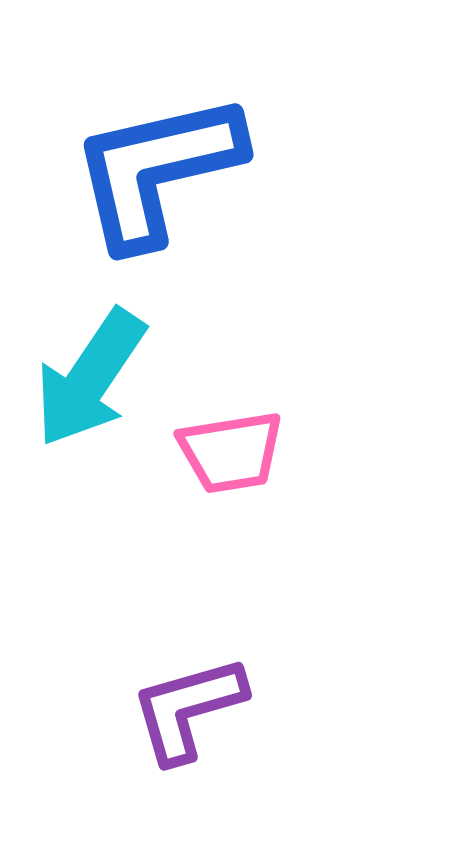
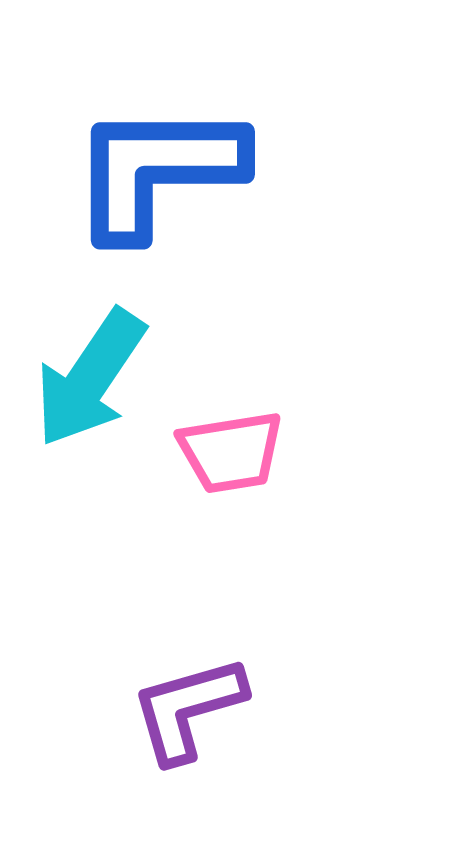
blue L-shape: rotated 13 degrees clockwise
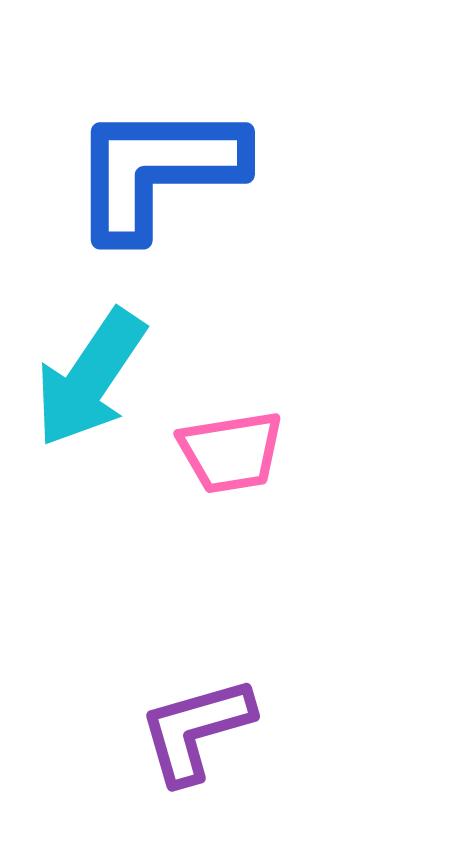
purple L-shape: moved 8 px right, 21 px down
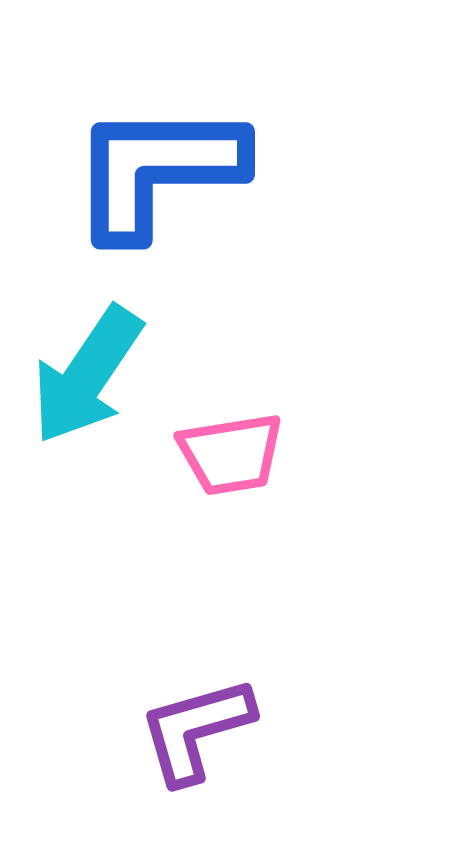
cyan arrow: moved 3 px left, 3 px up
pink trapezoid: moved 2 px down
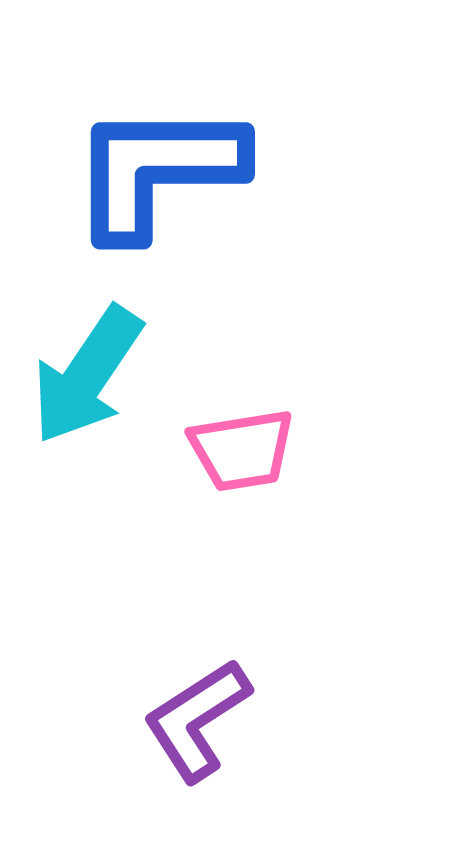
pink trapezoid: moved 11 px right, 4 px up
purple L-shape: moved 1 px right, 10 px up; rotated 17 degrees counterclockwise
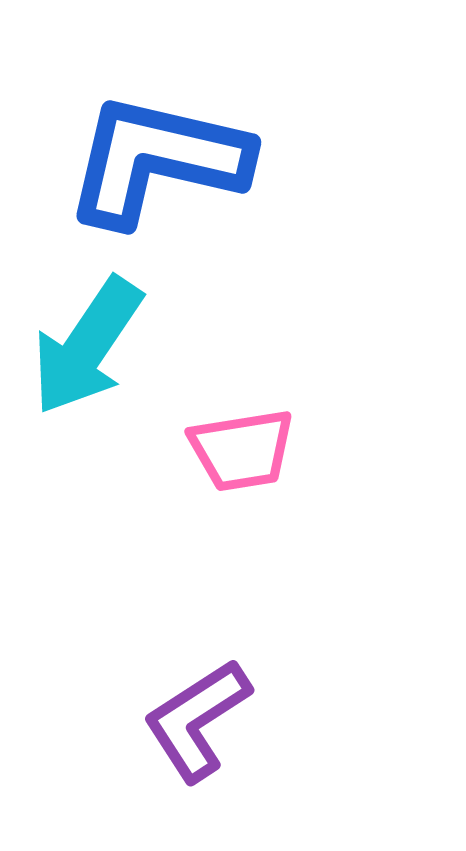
blue L-shape: moved 10 px up; rotated 13 degrees clockwise
cyan arrow: moved 29 px up
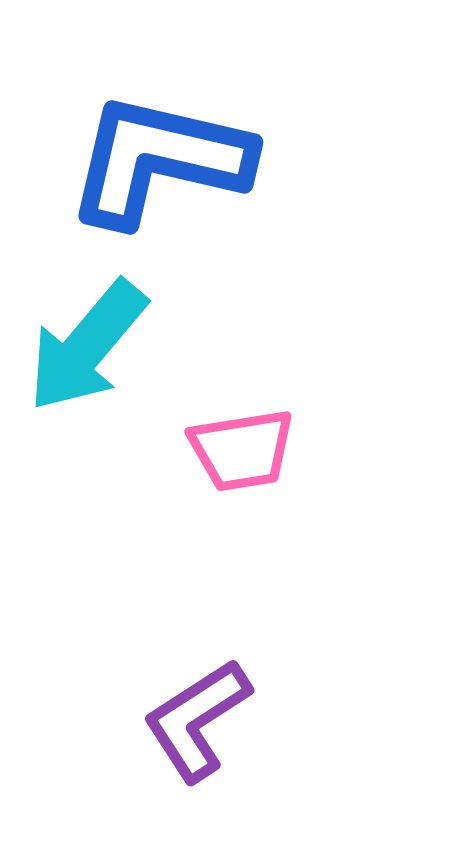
blue L-shape: moved 2 px right
cyan arrow: rotated 6 degrees clockwise
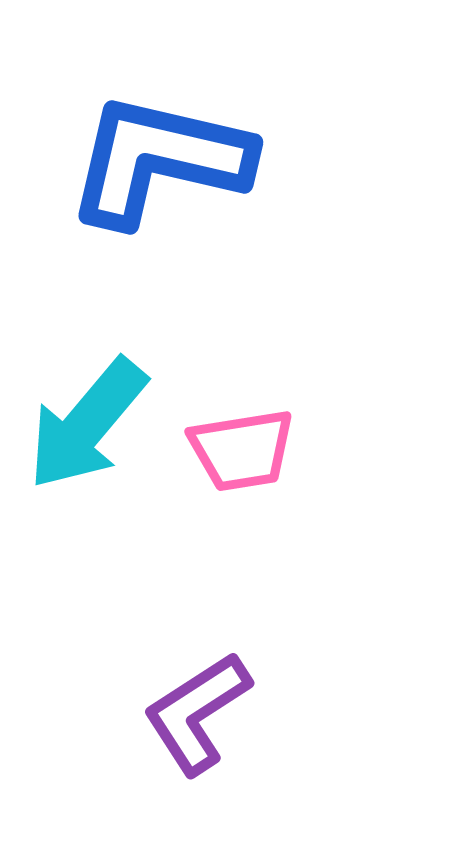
cyan arrow: moved 78 px down
purple L-shape: moved 7 px up
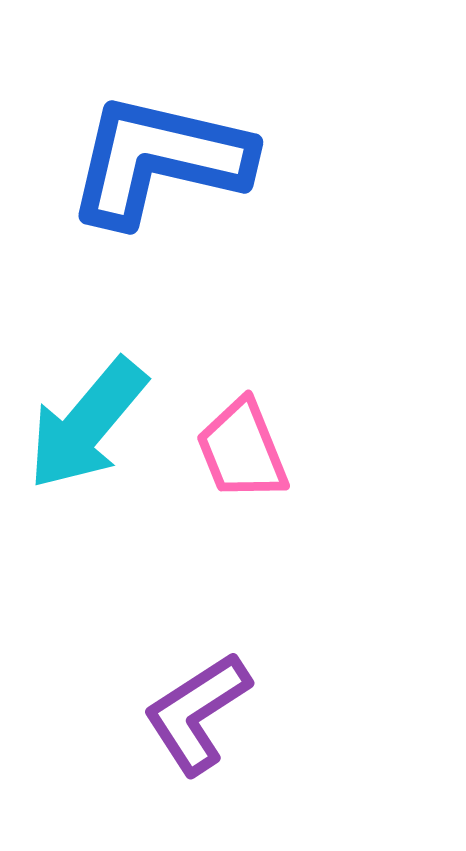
pink trapezoid: rotated 77 degrees clockwise
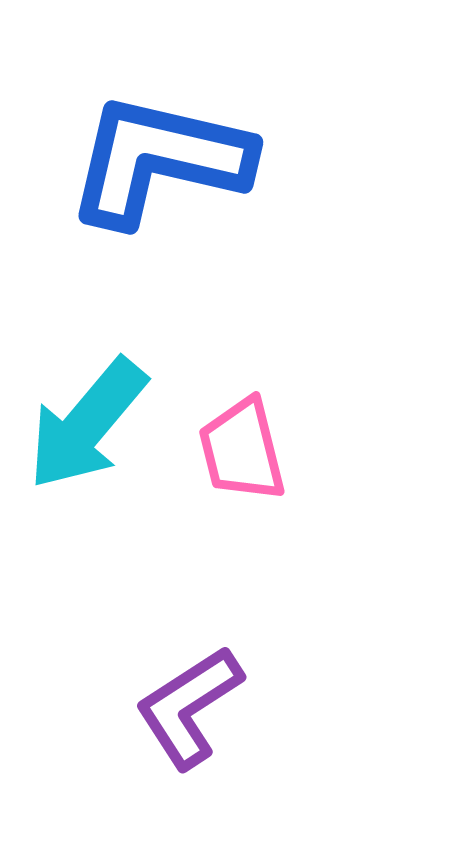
pink trapezoid: rotated 8 degrees clockwise
purple L-shape: moved 8 px left, 6 px up
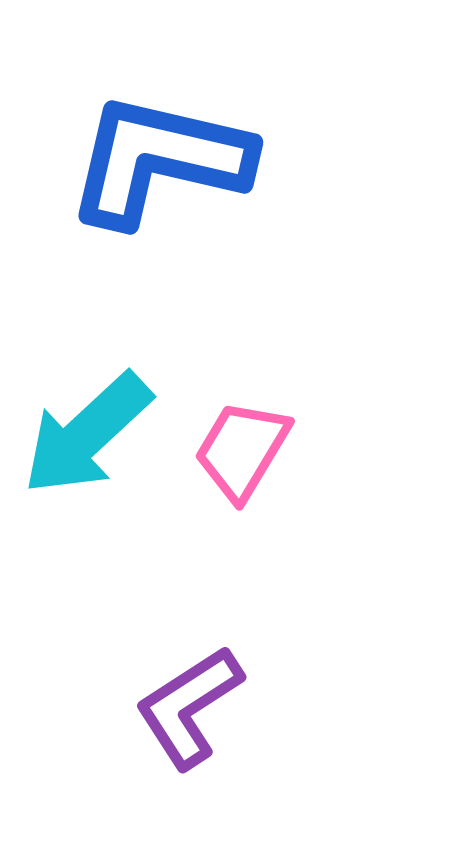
cyan arrow: moved 10 px down; rotated 7 degrees clockwise
pink trapezoid: rotated 45 degrees clockwise
